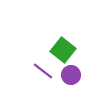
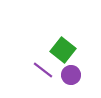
purple line: moved 1 px up
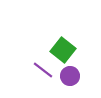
purple circle: moved 1 px left, 1 px down
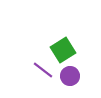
green square: rotated 20 degrees clockwise
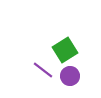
green square: moved 2 px right
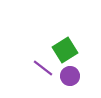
purple line: moved 2 px up
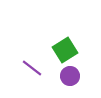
purple line: moved 11 px left
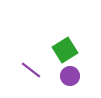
purple line: moved 1 px left, 2 px down
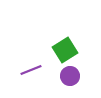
purple line: rotated 60 degrees counterclockwise
